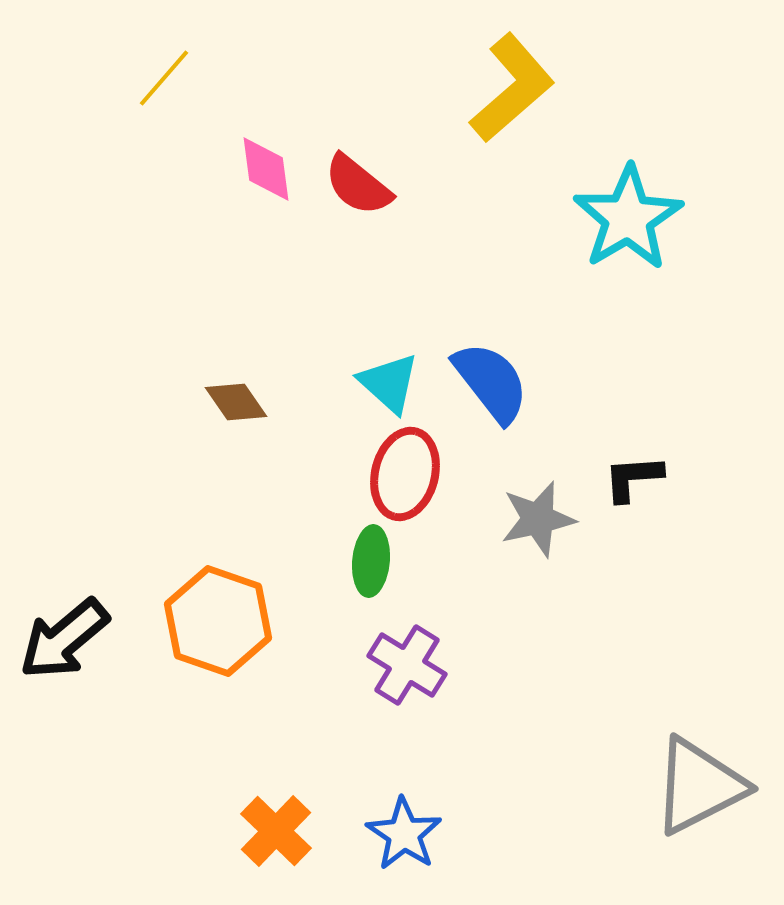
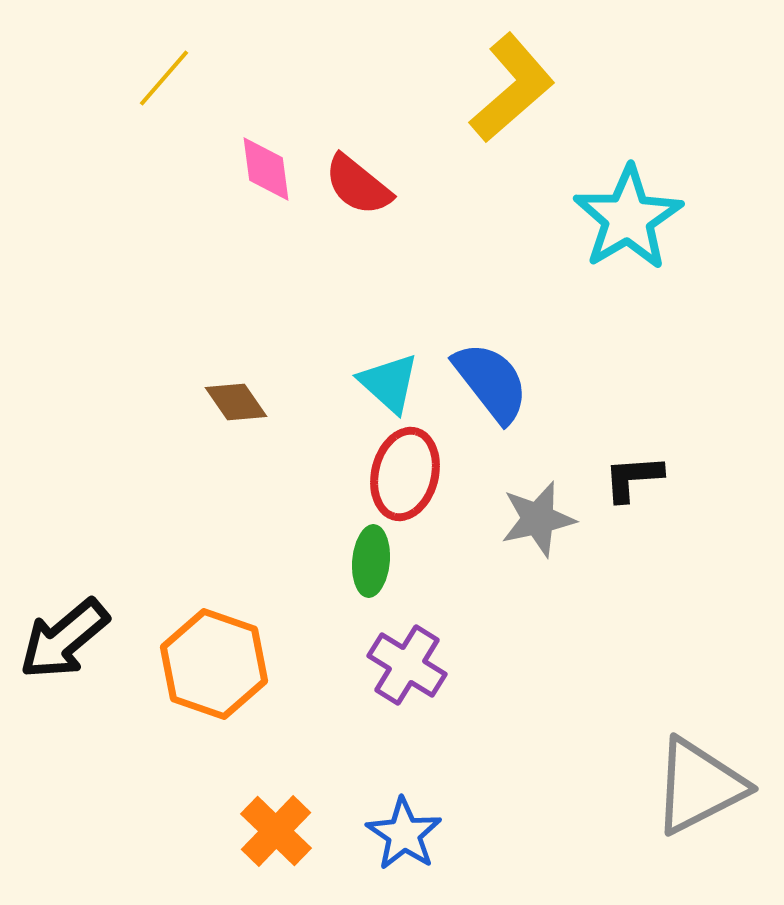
orange hexagon: moved 4 px left, 43 px down
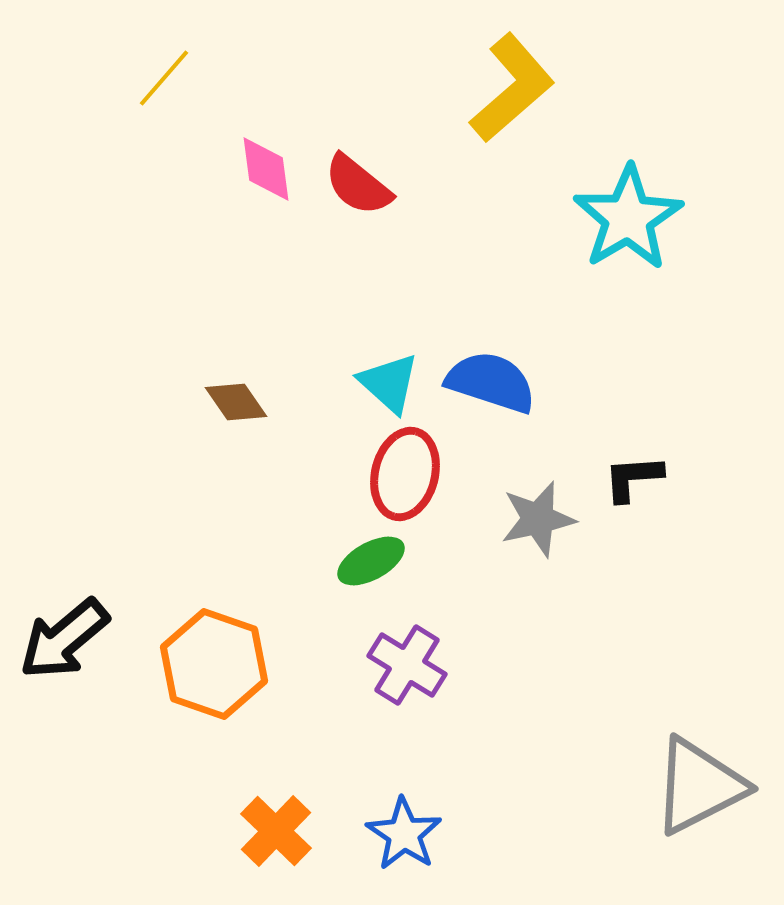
blue semicircle: rotated 34 degrees counterclockwise
green ellipse: rotated 56 degrees clockwise
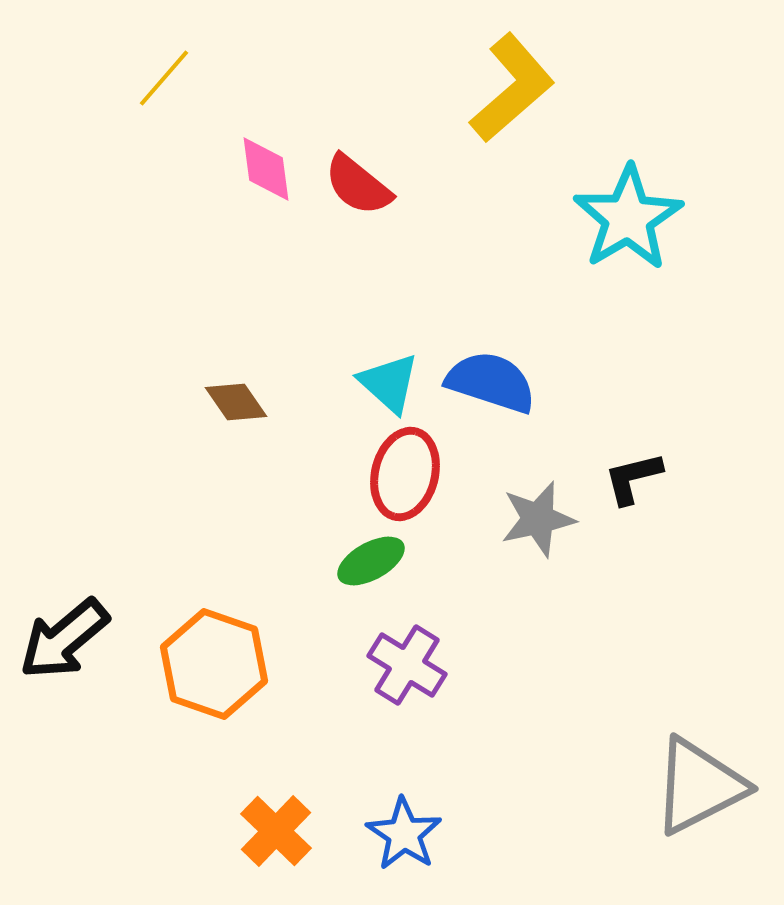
black L-shape: rotated 10 degrees counterclockwise
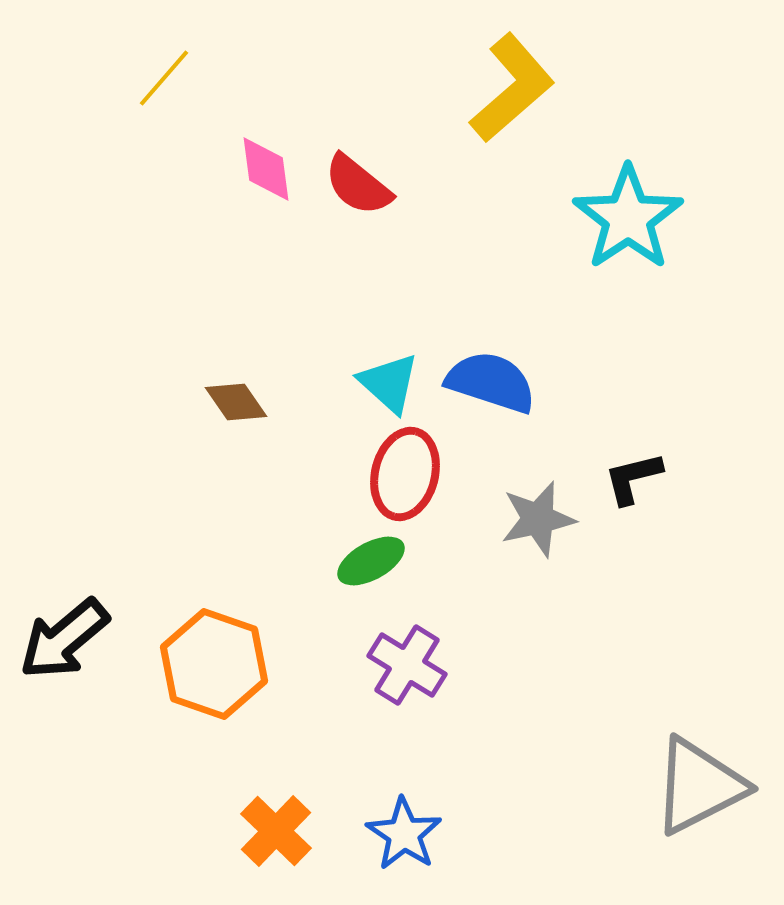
cyan star: rotated 3 degrees counterclockwise
